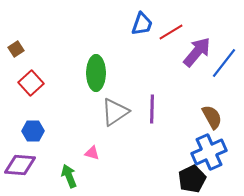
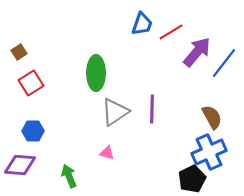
brown square: moved 3 px right, 3 px down
red square: rotated 10 degrees clockwise
pink triangle: moved 15 px right
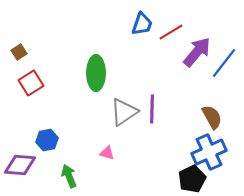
gray triangle: moved 9 px right
blue hexagon: moved 14 px right, 9 px down; rotated 10 degrees counterclockwise
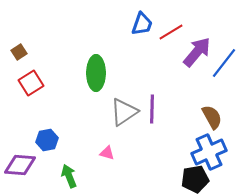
black pentagon: moved 3 px right; rotated 16 degrees clockwise
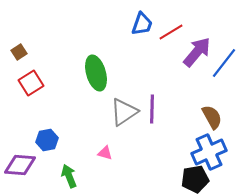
green ellipse: rotated 16 degrees counterclockwise
pink triangle: moved 2 px left
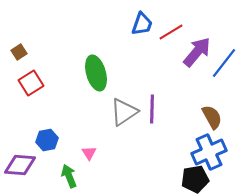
pink triangle: moved 16 px left; rotated 42 degrees clockwise
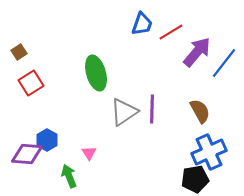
brown semicircle: moved 12 px left, 6 px up
blue hexagon: rotated 20 degrees counterclockwise
purple diamond: moved 7 px right, 11 px up
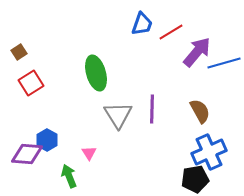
blue line: rotated 36 degrees clockwise
gray triangle: moved 6 px left, 3 px down; rotated 28 degrees counterclockwise
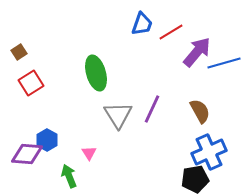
purple line: rotated 24 degrees clockwise
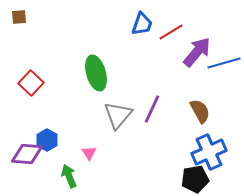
brown square: moved 35 px up; rotated 28 degrees clockwise
red square: rotated 15 degrees counterclockwise
gray triangle: rotated 12 degrees clockwise
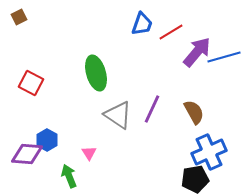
brown square: rotated 21 degrees counterclockwise
blue line: moved 6 px up
red square: rotated 15 degrees counterclockwise
brown semicircle: moved 6 px left, 1 px down
gray triangle: rotated 36 degrees counterclockwise
